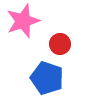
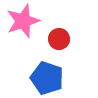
red circle: moved 1 px left, 5 px up
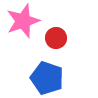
red circle: moved 3 px left, 1 px up
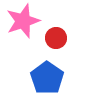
blue pentagon: rotated 16 degrees clockwise
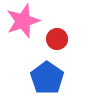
red circle: moved 1 px right, 1 px down
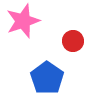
red circle: moved 16 px right, 2 px down
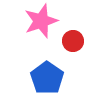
pink star: moved 18 px right
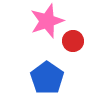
pink star: moved 6 px right
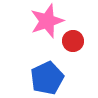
blue pentagon: rotated 12 degrees clockwise
